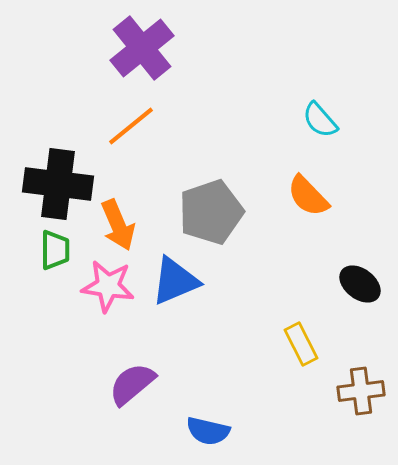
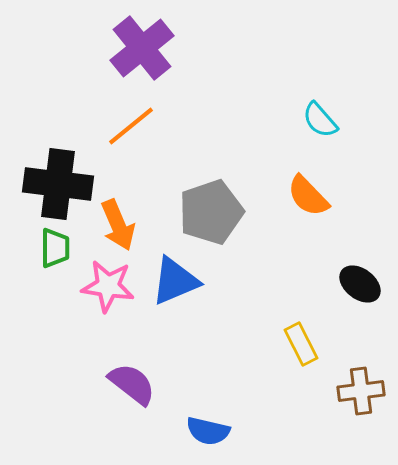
green trapezoid: moved 2 px up
purple semicircle: rotated 78 degrees clockwise
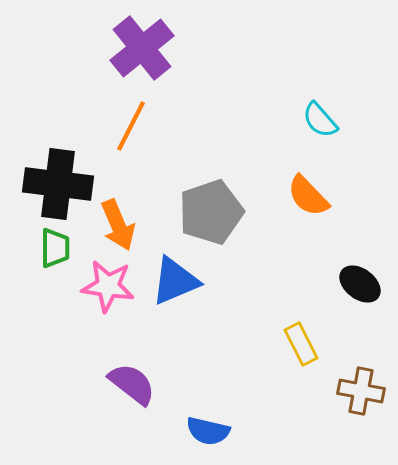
orange line: rotated 24 degrees counterclockwise
brown cross: rotated 18 degrees clockwise
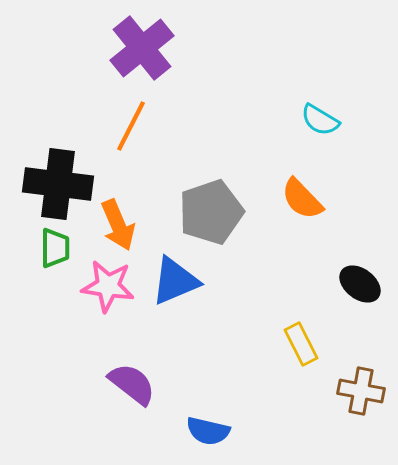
cyan semicircle: rotated 18 degrees counterclockwise
orange semicircle: moved 6 px left, 3 px down
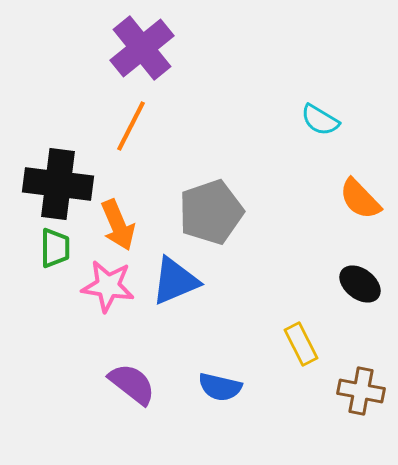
orange semicircle: moved 58 px right
blue semicircle: moved 12 px right, 44 px up
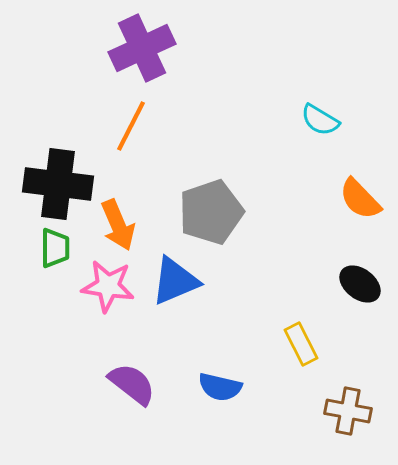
purple cross: rotated 14 degrees clockwise
brown cross: moved 13 px left, 20 px down
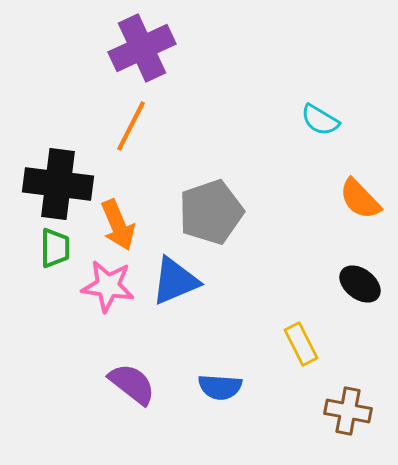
blue semicircle: rotated 9 degrees counterclockwise
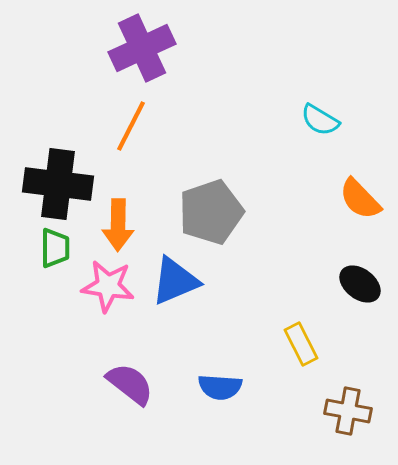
orange arrow: rotated 24 degrees clockwise
purple semicircle: moved 2 px left
